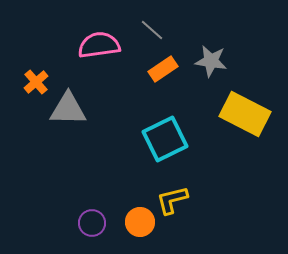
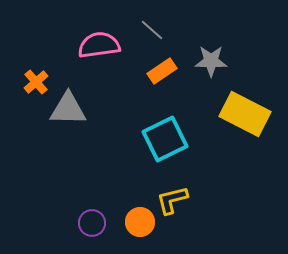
gray star: rotated 8 degrees counterclockwise
orange rectangle: moved 1 px left, 2 px down
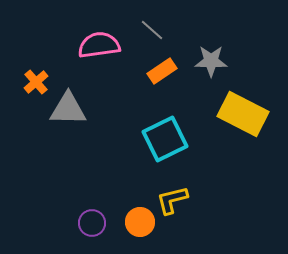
yellow rectangle: moved 2 px left
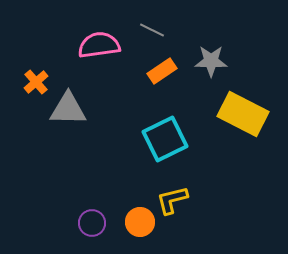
gray line: rotated 15 degrees counterclockwise
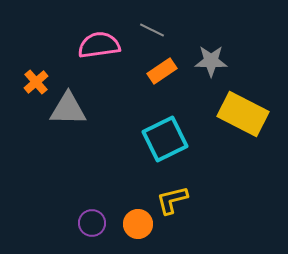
orange circle: moved 2 px left, 2 px down
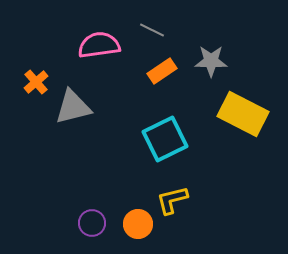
gray triangle: moved 5 px right, 2 px up; rotated 15 degrees counterclockwise
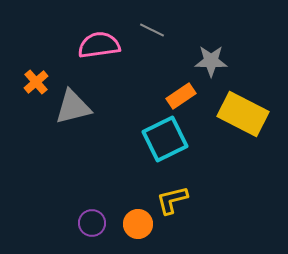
orange rectangle: moved 19 px right, 25 px down
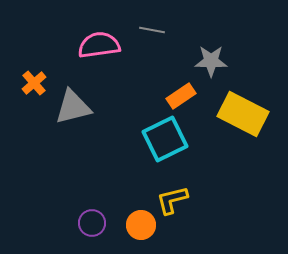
gray line: rotated 15 degrees counterclockwise
orange cross: moved 2 px left, 1 px down
orange circle: moved 3 px right, 1 px down
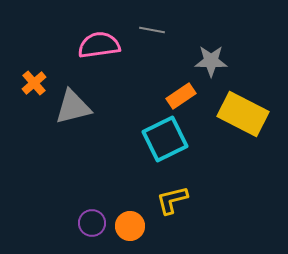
orange circle: moved 11 px left, 1 px down
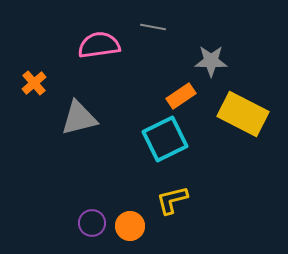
gray line: moved 1 px right, 3 px up
gray triangle: moved 6 px right, 11 px down
